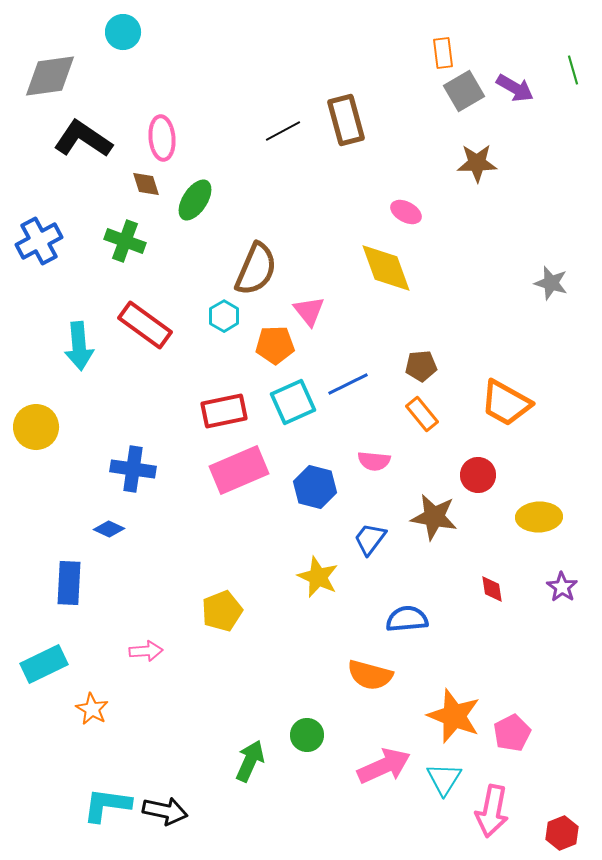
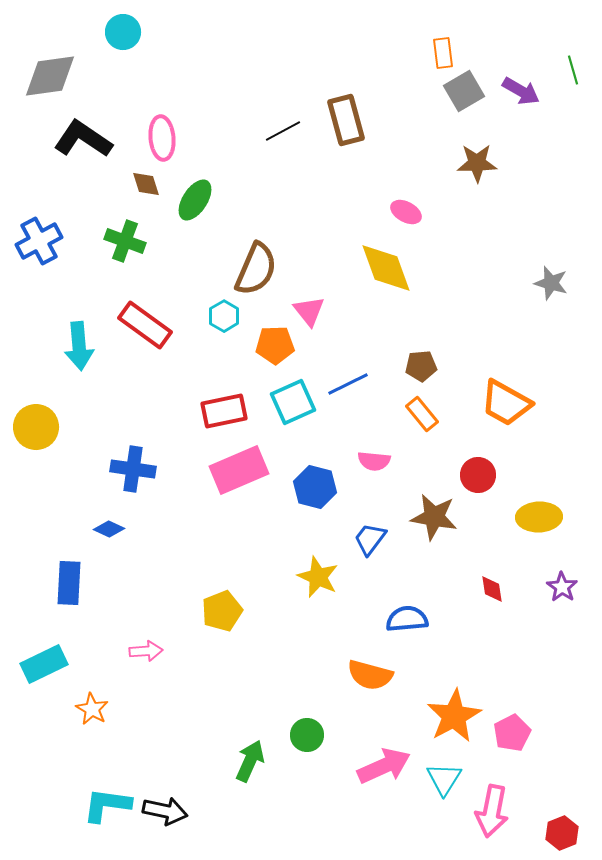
purple arrow at (515, 88): moved 6 px right, 3 px down
orange star at (454, 716): rotated 22 degrees clockwise
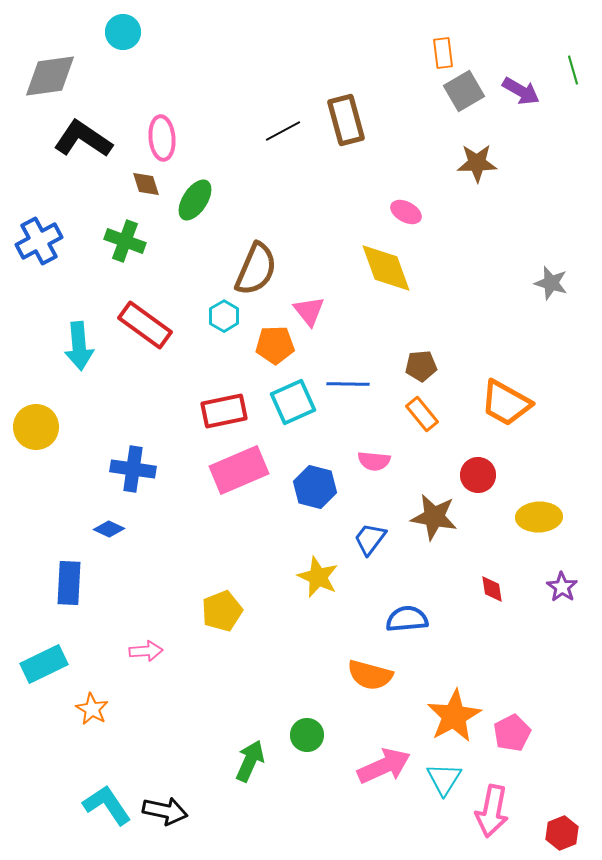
blue line at (348, 384): rotated 27 degrees clockwise
cyan L-shape at (107, 805): rotated 48 degrees clockwise
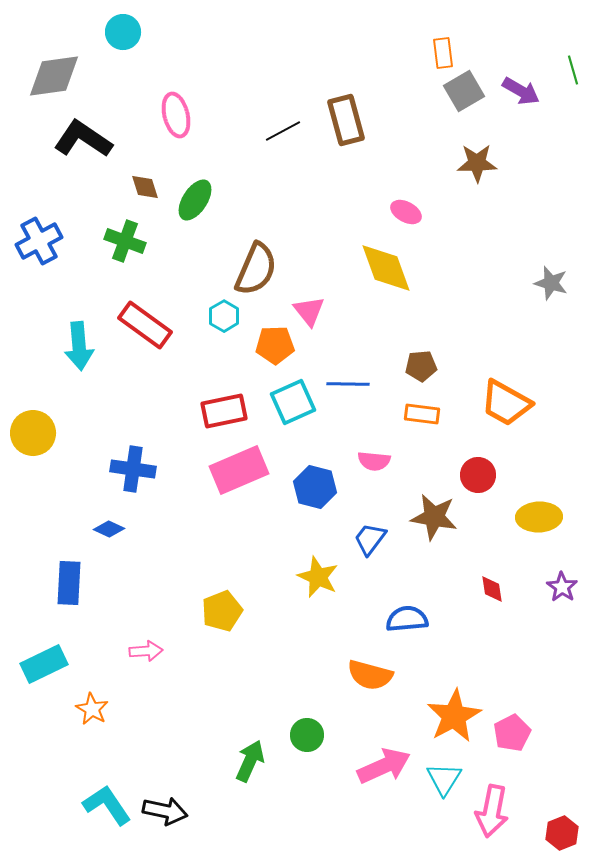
gray diamond at (50, 76): moved 4 px right
pink ellipse at (162, 138): moved 14 px right, 23 px up; rotated 9 degrees counterclockwise
brown diamond at (146, 184): moved 1 px left, 3 px down
orange rectangle at (422, 414): rotated 44 degrees counterclockwise
yellow circle at (36, 427): moved 3 px left, 6 px down
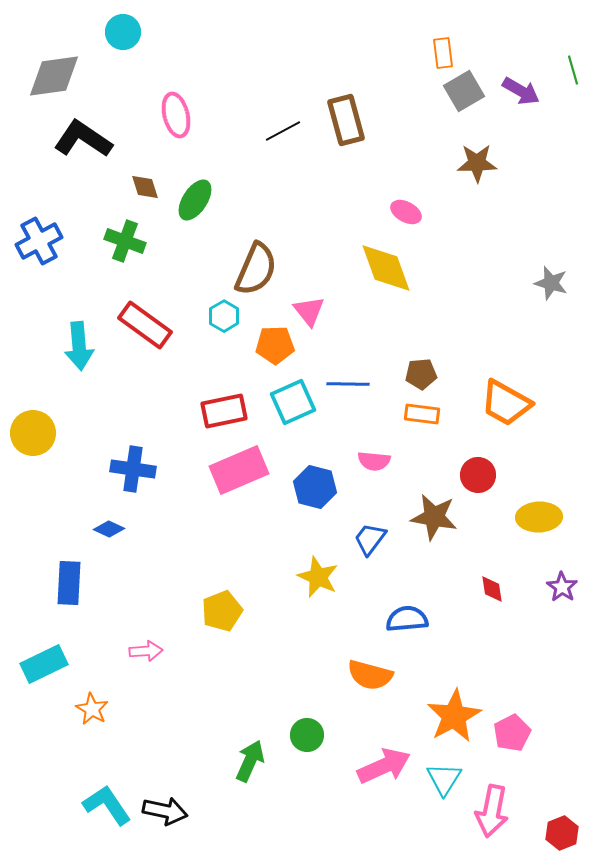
brown pentagon at (421, 366): moved 8 px down
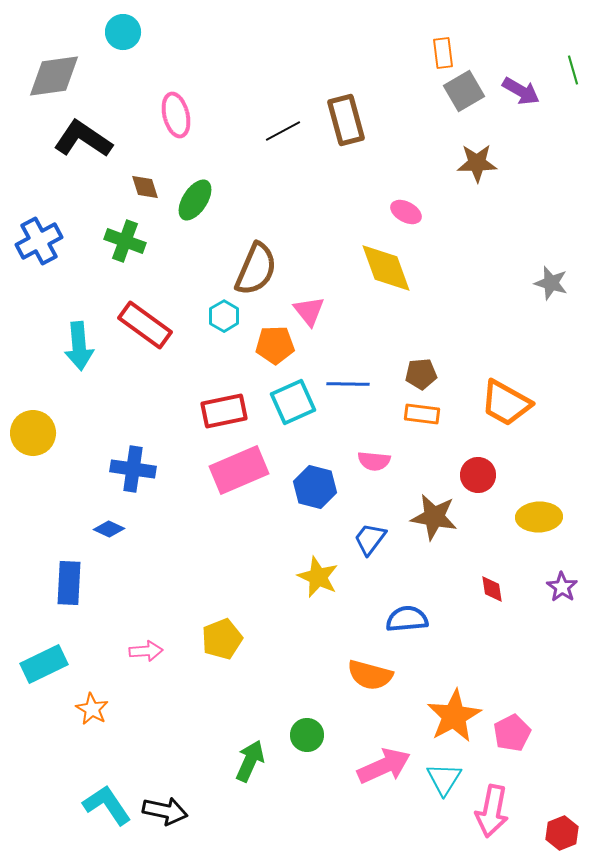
yellow pentagon at (222, 611): moved 28 px down
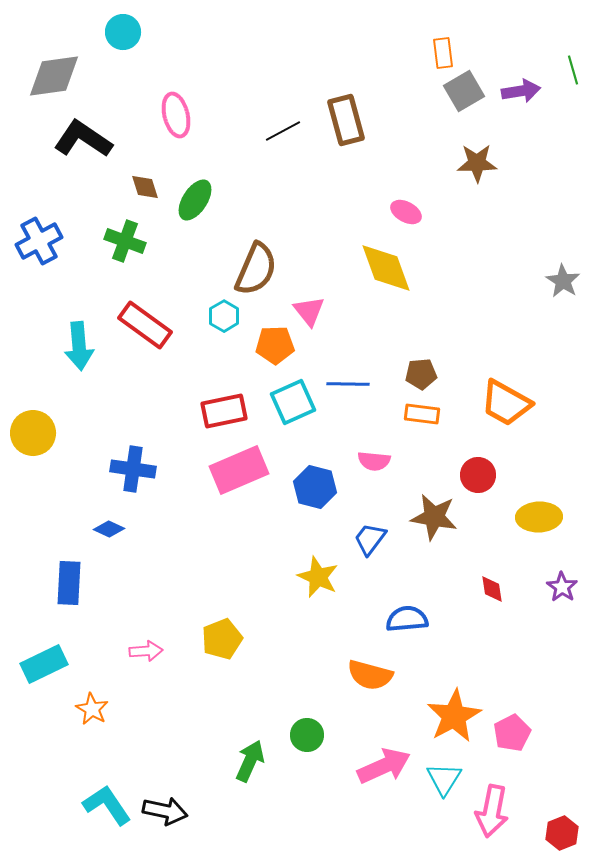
purple arrow at (521, 91): rotated 39 degrees counterclockwise
gray star at (551, 283): moved 12 px right, 2 px up; rotated 16 degrees clockwise
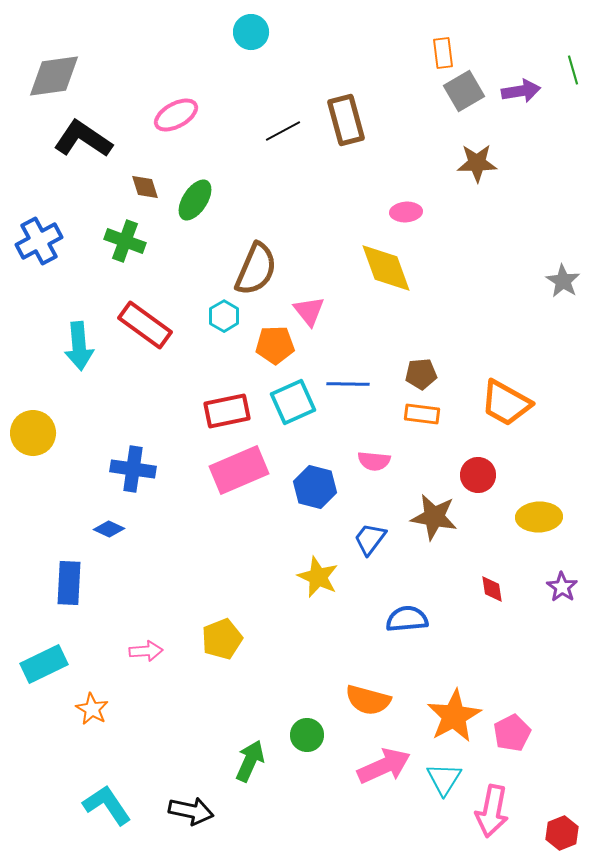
cyan circle at (123, 32): moved 128 px right
pink ellipse at (176, 115): rotated 75 degrees clockwise
pink ellipse at (406, 212): rotated 32 degrees counterclockwise
red rectangle at (224, 411): moved 3 px right
orange semicircle at (370, 675): moved 2 px left, 25 px down
black arrow at (165, 811): moved 26 px right
